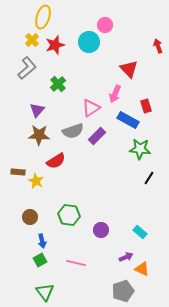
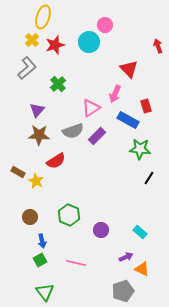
brown rectangle: rotated 24 degrees clockwise
green hexagon: rotated 15 degrees clockwise
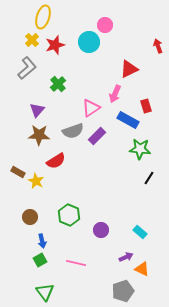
red triangle: rotated 48 degrees clockwise
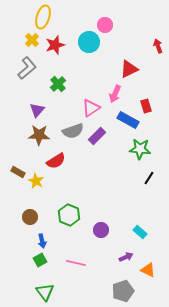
orange triangle: moved 6 px right, 1 px down
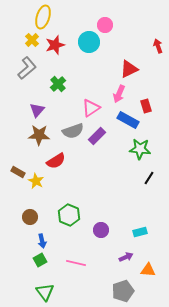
pink arrow: moved 4 px right
cyan rectangle: rotated 56 degrees counterclockwise
orange triangle: rotated 21 degrees counterclockwise
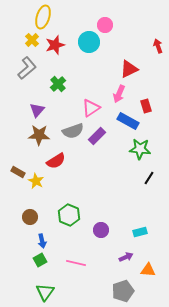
blue rectangle: moved 1 px down
green triangle: rotated 12 degrees clockwise
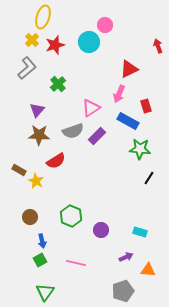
brown rectangle: moved 1 px right, 2 px up
green hexagon: moved 2 px right, 1 px down
cyan rectangle: rotated 32 degrees clockwise
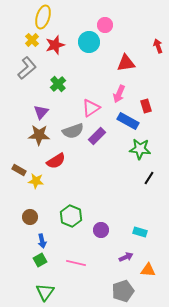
red triangle: moved 3 px left, 6 px up; rotated 18 degrees clockwise
purple triangle: moved 4 px right, 2 px down
yellow star: rotated 21 degrees counterclockwise
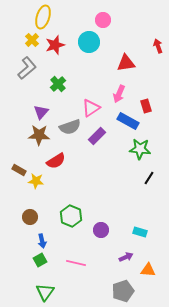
pink circle: moved 2 px left, 5 px up
gray semicircle: moved 3 px left, 4 px up
